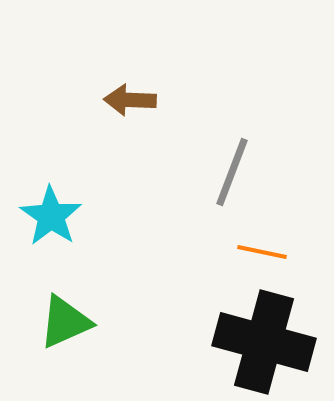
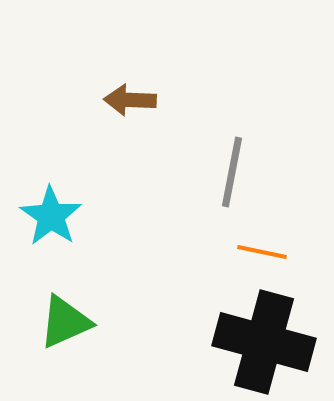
gray line: rotated 10 degrees counterclockwise
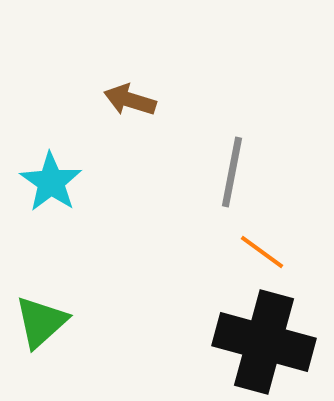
brown arrow: rotated 15 degrees clockwise
cyan star: moved 34 px up
orange line: rotated 24 degrees clockwise
green triangle: moved 24 px left; rotated 18 degrees counterclockwise
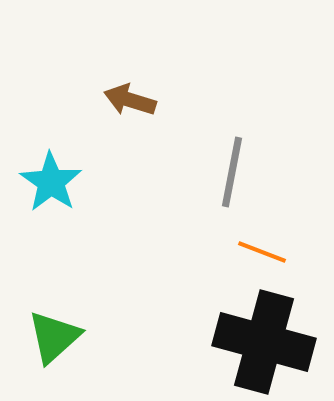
orange line: rotated 15 degrees counterclockwise
green triangle: moved 13 px right, 15 px down
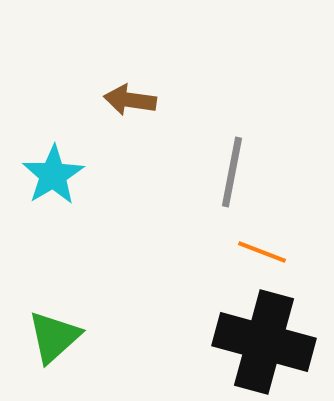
brown arrow: rotated 9 degrees counterclockwise
cyan star: moved 2 px right, 7 px up; rotated 6 degrees clockwise
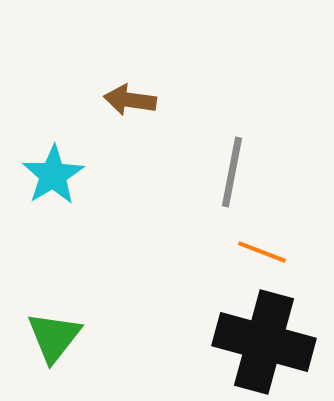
green triangle: rotated 10 degrees counterclockwise
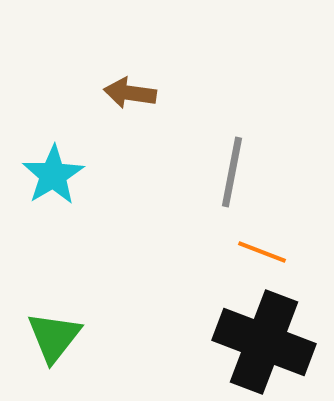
brown arrow: moved 7 px up
black cross: rotated 6 degrees clockwise
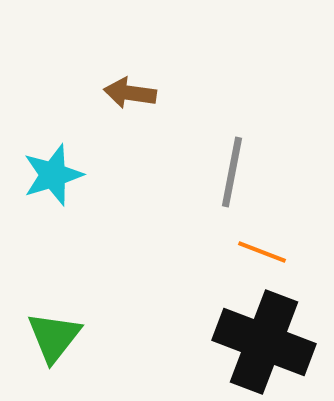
cyan star: rotated 14 degrees clockwise
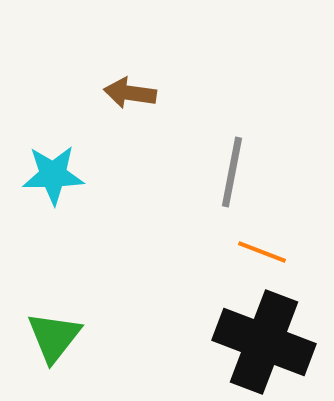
cyan star: rotated 16 degrees clockwise
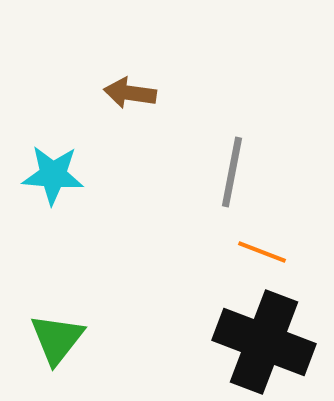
cyan star: rotated 6 degrees clockwise
green triangle: moved 3 px right, 2 px down
